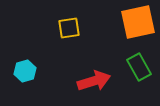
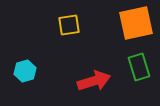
orange square: moved 2 px left, 1 px down
yellow square: moved 3 px up
green rectangle: rotated 12 degrees clockwise
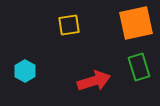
cyan hexagon: rotated 15 degrees counterclockwise
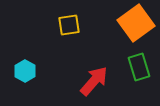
orange square: rotated 24 degrees counterclockwise
red arrow: rotated 32 degrees counterclockwise
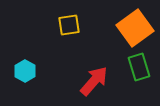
orange square: moved 1 px left, 5 px down
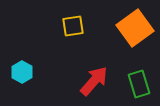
yellow square: moved 4 px right, 1 px down
green rectangle: moved 17 px down
cyan hexagon: moved 3 px left, 1 px down
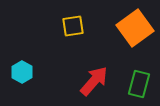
green rectangle: rotated 32 degrees clockwise
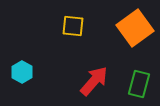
yellow square: rotated 15 degrees clockwise
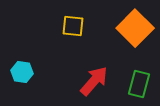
orange square: rotated 9 degrees counterclockwise
cyan hexagon: rotated 20 degrees counterclockwise
